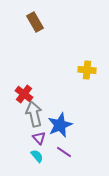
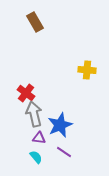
red cross: moved 2 px right, 1 px up
purple triangle: rotated 40 degrees counterclockwise
cyan semicircle: moved 1 px left, 1 px down
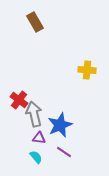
red cross: moved 7 px left, 7 px down
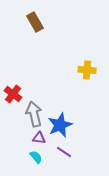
red cross: moved 6 px left, 6 px up
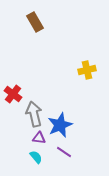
yellow cross: rotated 18 degrees counterclockwise
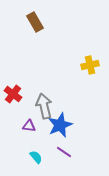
yellow cross: moved 3 px right, 5 px up
gray arrow: moved 10 px right, 8 px up
purple triangle: moved 10 px left, 12 px up
